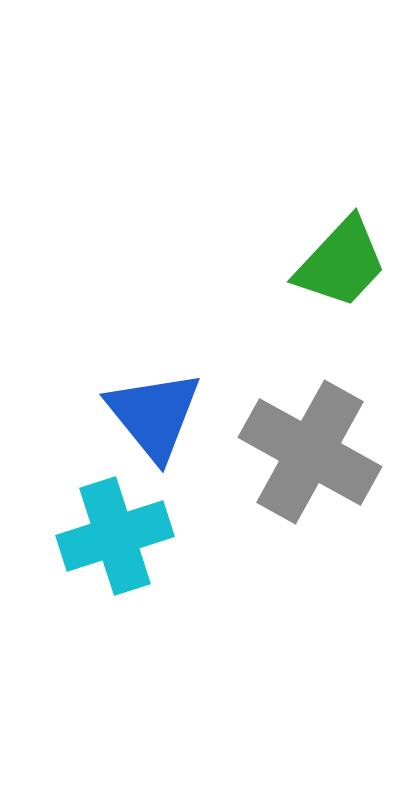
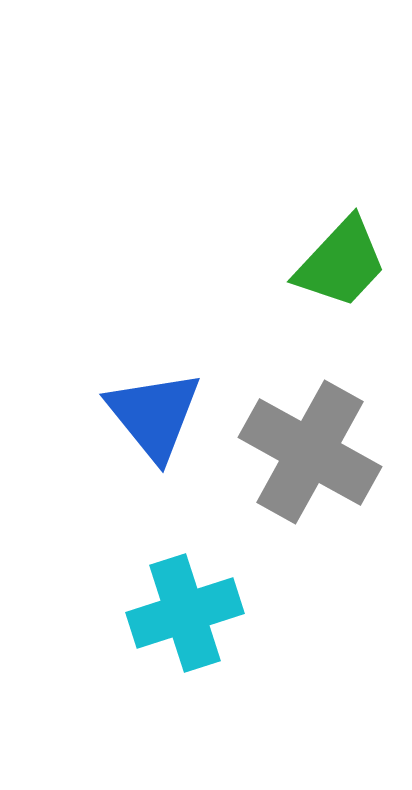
cyan cross: moved 70 px right, 77 px down
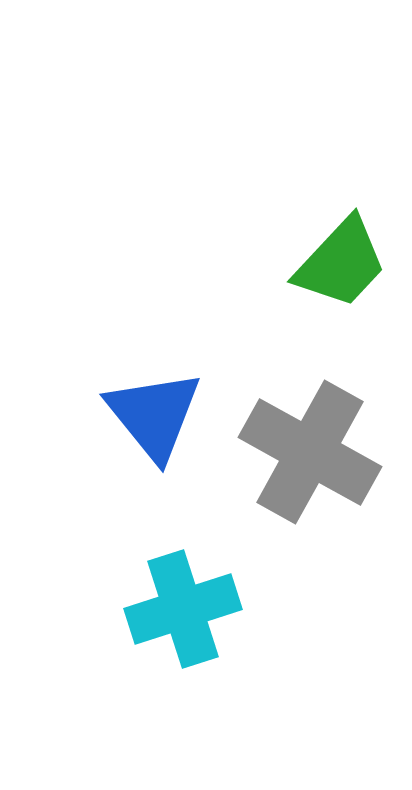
cyan cross: moved 2 px left, 4 px up
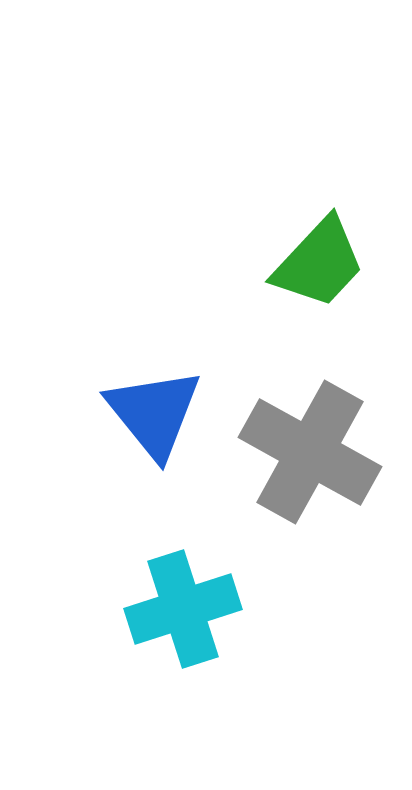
green trapezoid: moved 22 px left
blue triangle: moved 2 px up
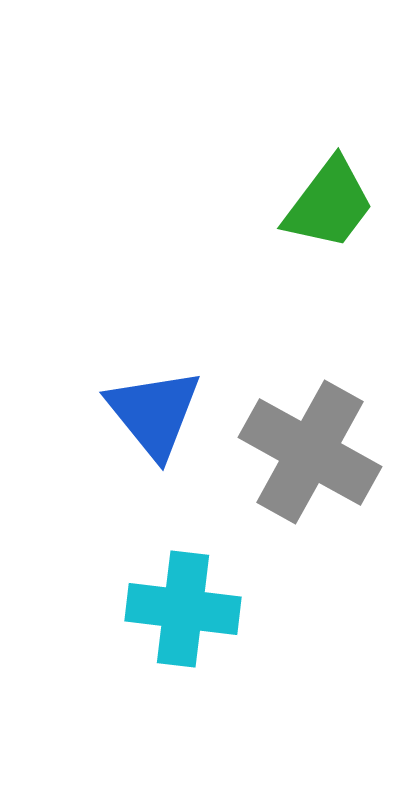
green trapezoid: moved 10 px right, 59 px up; rotated 6 degrees counterclockwise
cyan cross: rotated 25 degrees clockwise
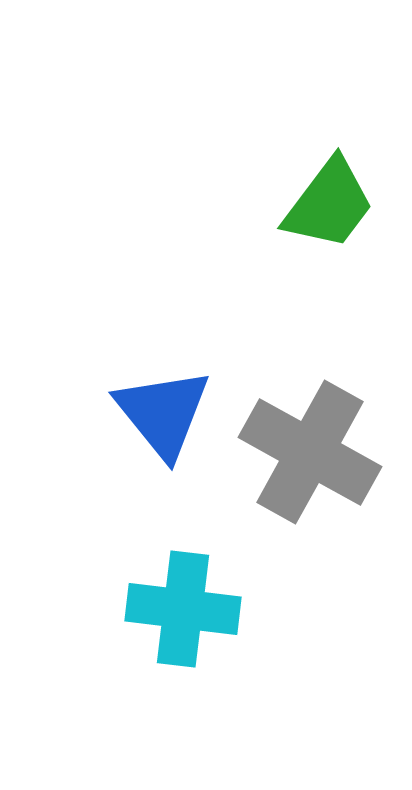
blue triangle: moved 9 px right
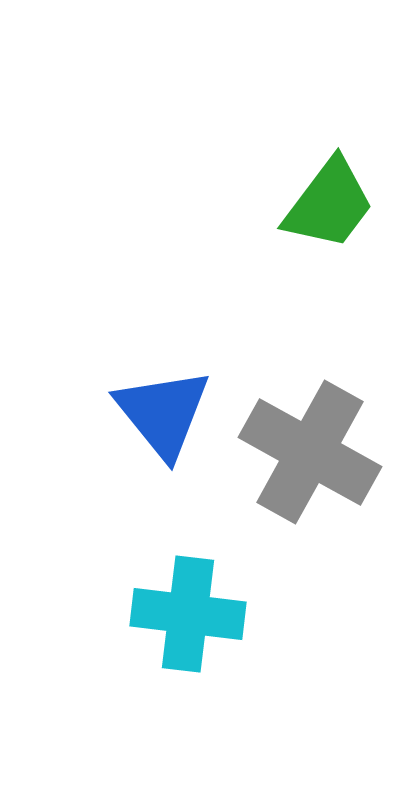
cyan cross: moved 5 px right, 5 px down
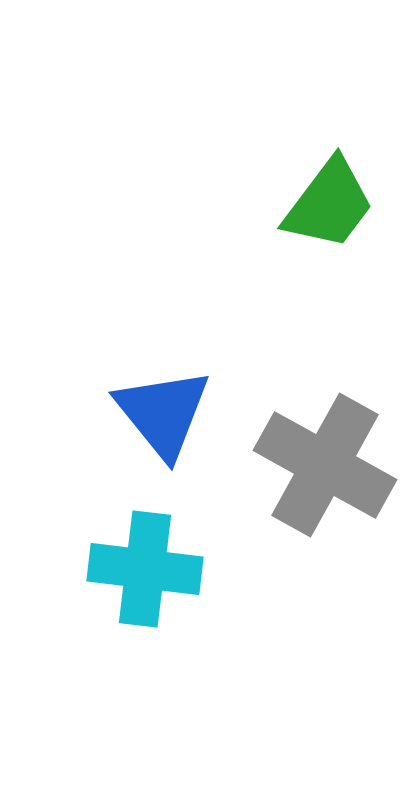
gray cross: moved 15 px right, 13 px down
cyan cross: moved 43 px left, 45 px up
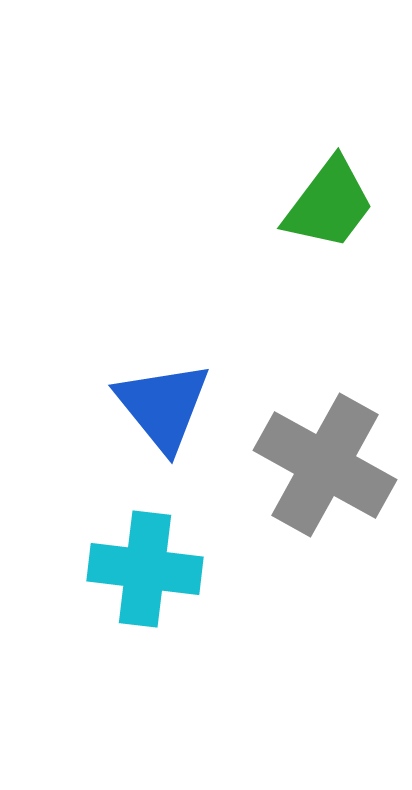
blue triangle: moved 7 px up
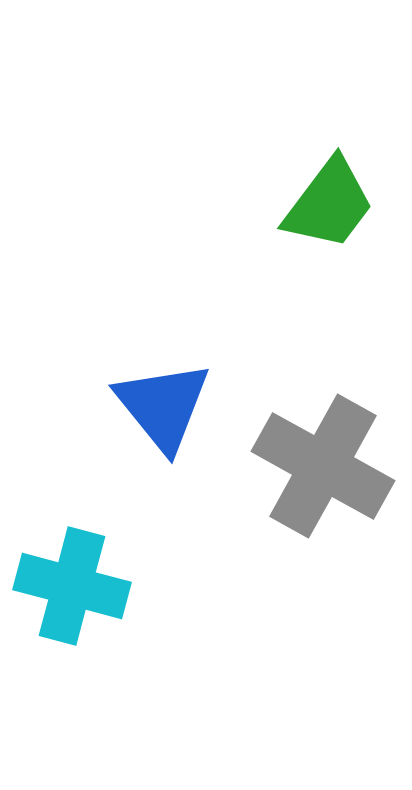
gray cross: moved 2 px left, 1 px down
cyan cross: moved 73 px left, 17 px down; rotated 8 degrees clockwise
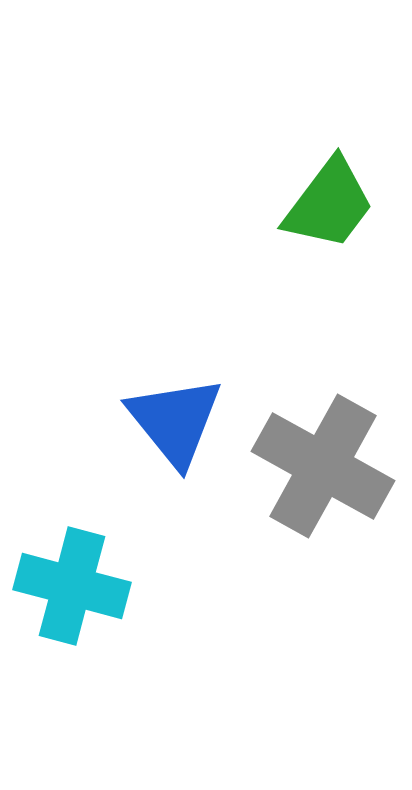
blue triangle: moved 12 px right, 15 px down
